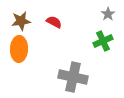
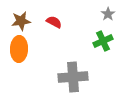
gray cross: rotated 16 degrees counterclockwise
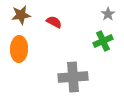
brown star: moved 6 px up
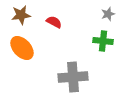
gray star: rotated 16 degrees clockwise
green cross: rotated 30 degrees clockwise
orange ellipse: moved 3 px right, 1 px up; rotated 45 degrees counterclockwise
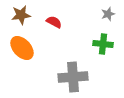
green cross: moved 3 px down
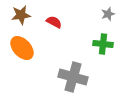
gray cross: rotated 20 degrees clockwise
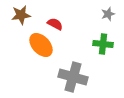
red semicircle: moved 1 px right, 2 px down
orange ellipse: moved 19 px right, 3 px up
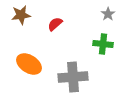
gray star: rotated 16 degrees counterclockwise
red semicircle: rotated 70 degrees counterclockwise
orange ellipse: moved 12 px left, 19 px down; rotated 15 degrees counterclockwise
gray cross: rotated 20 degrees counterclockwise
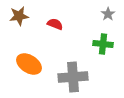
brown star: moved 2 px left, 1 px down
red semicircle: rotated 63 degrees clockwise
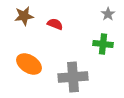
brown star: moved 5 px right
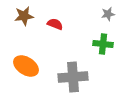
gray star: rotated 24 degrees clockwise
orange ellipse: moved 3 px left, 2 px down
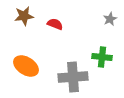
gray star: moved 2 px right, 5 px down; rotated 16 degrees counterclockwise
green cross: moved 1 px left, 13 px down
